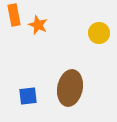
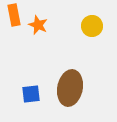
yellow circle: moved 7 px left, 7 px up
blue square: moved 3 px right, 2 px up
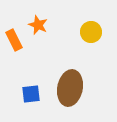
orange rectangle: moved 25 px down; rotated 15 degrees counterclockwise
yellow circle: moved 1 px left, 6 px down
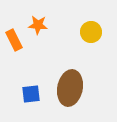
orange star: rotated 18 degrees counterclockwise
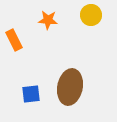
orange star: moved 10 px right, 5 px up
yellow circle: moved 17 px up
brown ellipse: moved 1 px up
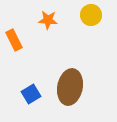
blue square: rotated 24 degrees counterclockwise
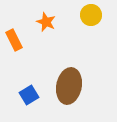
orange star: moved 2 px left, 2 px down; rotated 18 degrees clockwise
brown ellipse: moved 1 px left, 1 px up
blue square: moved 2 px left, 1 px down
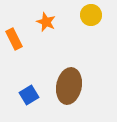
orange rectangle: moved 1 px up
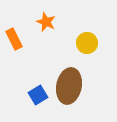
yellow circle: moved 4 px left, 28 px down
blue square: moved 9 px right
